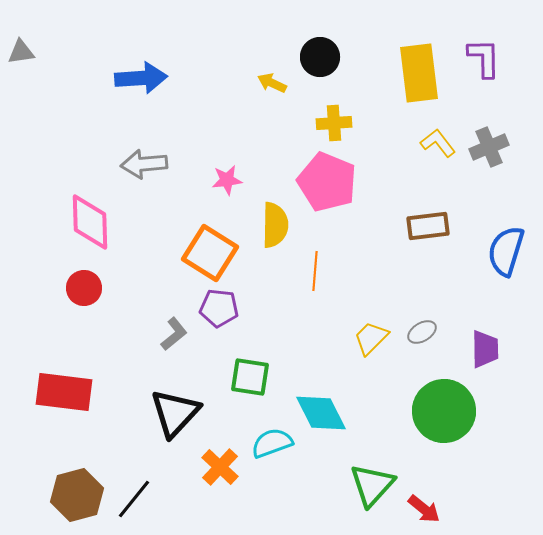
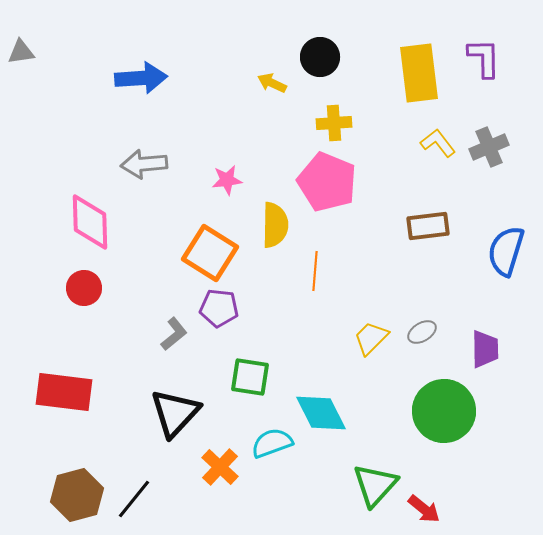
green triangle: moved 3 px right
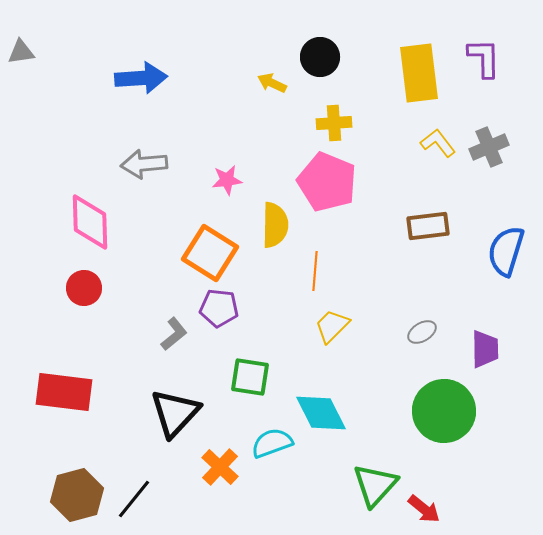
yellow trapezoid: moved 39 px left, 12 px up
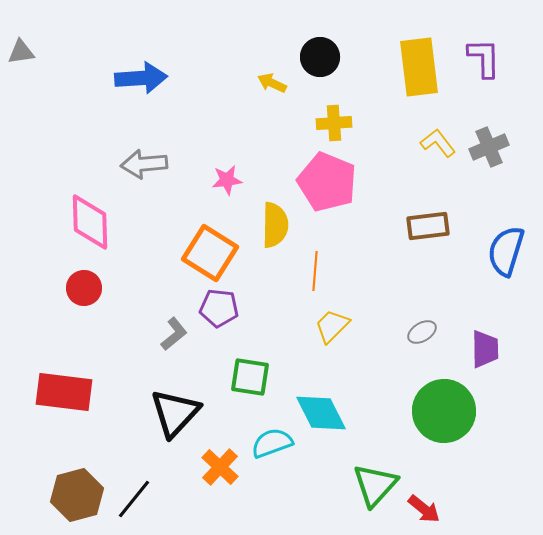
yellow rectangle: moved 6 px up
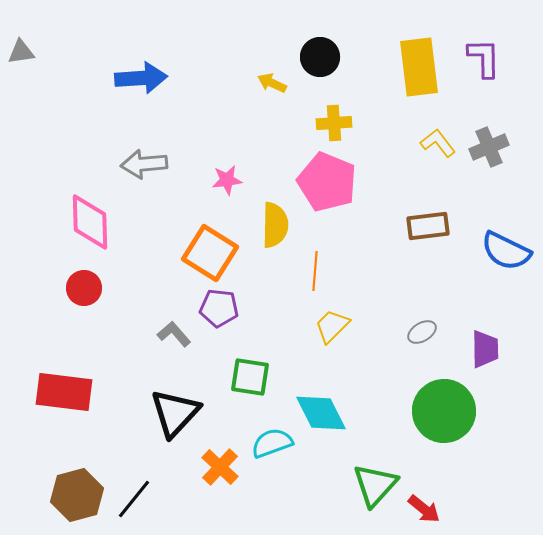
blue semicircle: rotated 81 degrees counterclockwise
gray L-shape: rotated 92 degrees counterclockwise
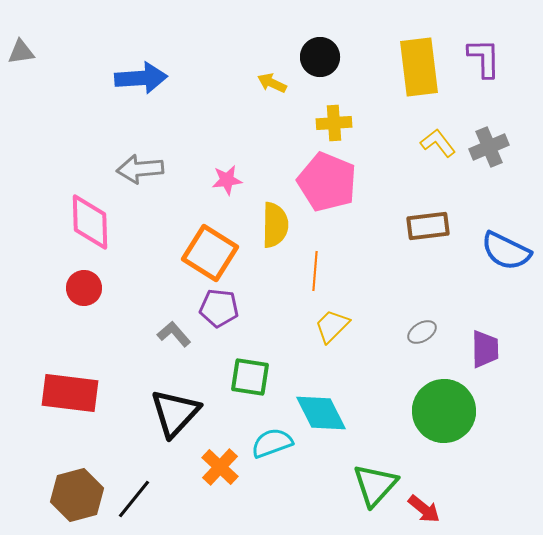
gray arrow: moved 4 px left, 5 px down
red rectangle: moved 6 px right, 1 px down
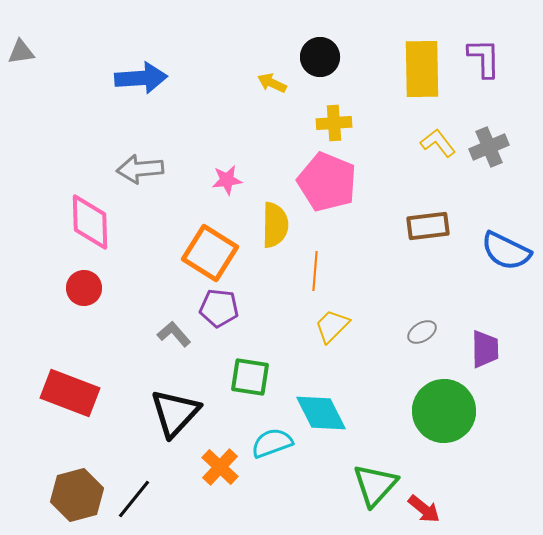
yellow rectangle: moved 3 px right, 2 px down; rotated 6 degrees clockwise
red rectangle: rotated 14 degrees clockwise
